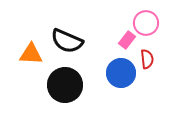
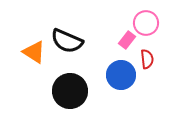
orange triangle: moved 3 px right, 2 px up; rotated 30 degrees clockwise
blue circle: moved 2 px down
black circle: moved 5 px right, 6 px down
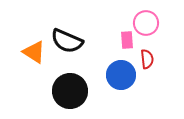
pink rectangle: rotated 42 degrees counterclockwise
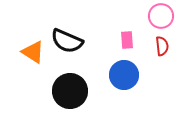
pink circle: moved 15 px right, 7 px up
orange triangle: moved 1 px left
red semicircle: moved 15 px right, 13 px up
blue circle: moved 3 px right
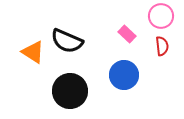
pink rectangle: moved 6 px up; rotated 42 degrees counterclockwise
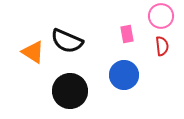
pink rectangle: rotated 36 degrees clockwise
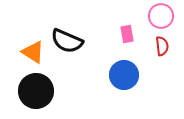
black circle: moved 34 px left
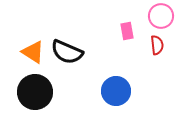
pink rectangle: moved 3 px up
black semicircle: moved 11 px down
red semicircle: moved 5 px left, 1 px up
blue circle: moved 8 px left, 16 px down
black circle: moved 1 px left, 1 px down
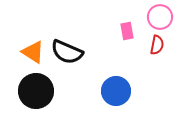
pink circle: moved 1 px left, 1 px down
red semicircle: rotated 18 degrees clockwise
black circle: moved 1 px right, 1 px up
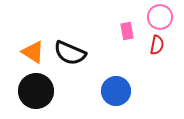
black semicircle: moved 3 px right, 1 px down
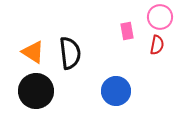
black semicircle: rotated 120 degrees counterclockwise
